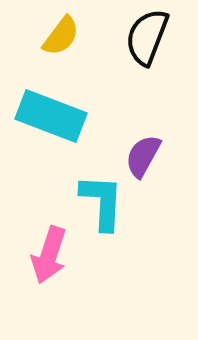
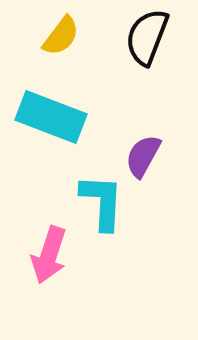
cyan rectangle: moved 1 px down
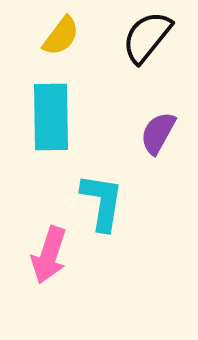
black semicircle: rotated 18 degrees clockwise
cyan rectangle: rotated 68 degrees clockwise
purple semicircle: moved 15 px right, 23 px up
cyan L-shape: rotated 6 degrees clockwise
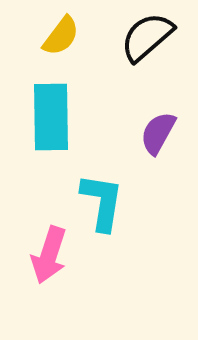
black semicircle: rotated 10 degrees clockwise
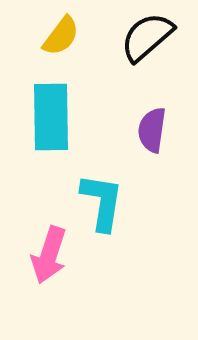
purple semicircle: moved 6 px left, 3 px up; rotated 21 degrees counterclockwise
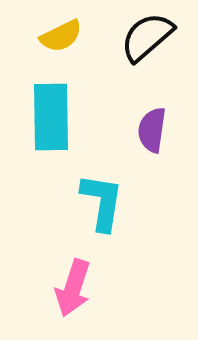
yellow semicircle: rotated 27 degrees clockwise
pink arrow: moved 24 px right, 33 px down
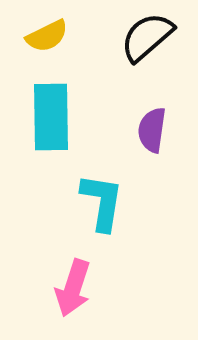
yellow semicircle: moved 14 px left
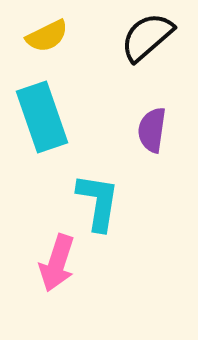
cyan rectangle: moved 9 px left; rotated 18 degrees counterclockwise
cyan L-shape: moved 4 px left
pink arrow: moved 16 px left, 25 px up
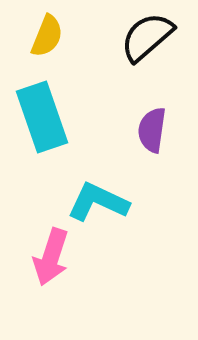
yellow semicircle: rotated 42 degrees counterclockwise
cyan L-shape: rotated 74 degrees counterclockwise
pink arrow: moved 6 px left, 6 px up
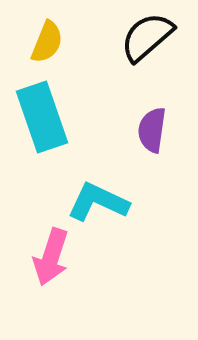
yellow semicircle: moved 6 px down
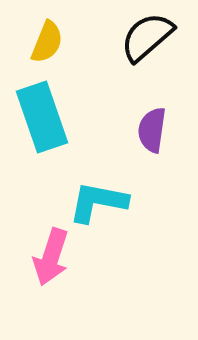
cyan L-shape: rotated 14 degrees counterclockwise
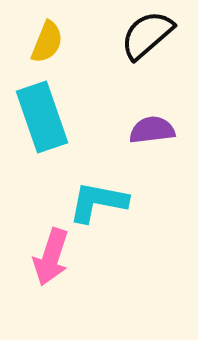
black semicircle: moved 2 px up
purple semicircle: rotated 75 degrees clockwise
